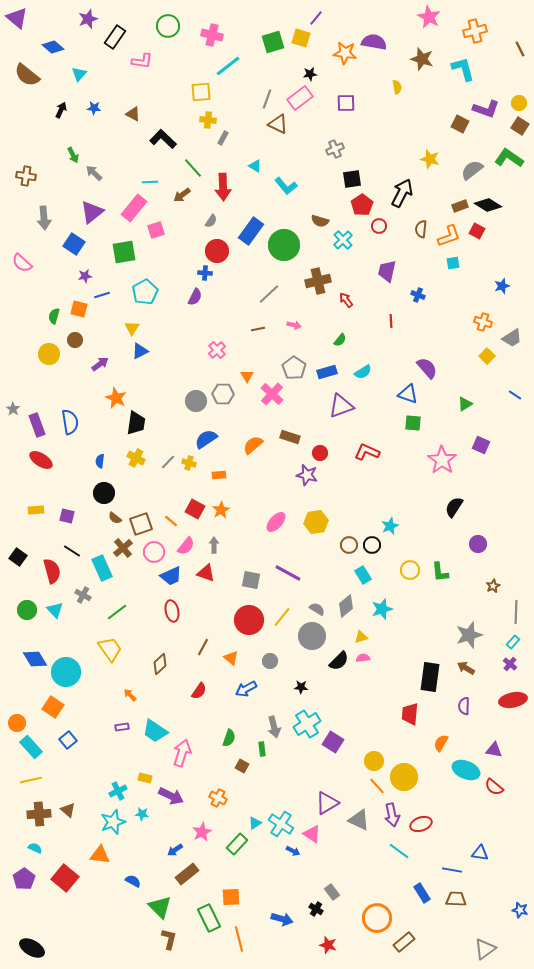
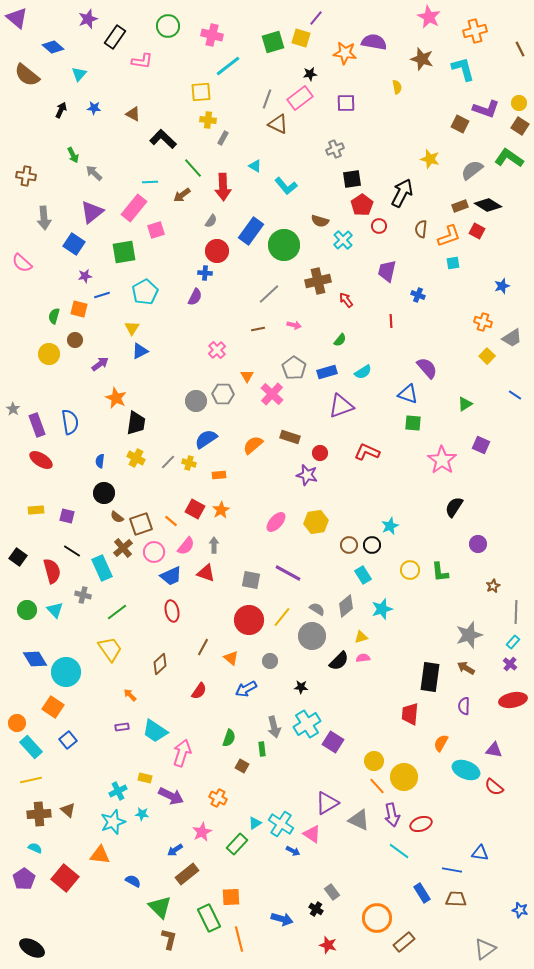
brown semicircle at (115, 518): moved 2 px right, 1 px up
gray cross at (83, 595): rotated 14 degrees counterclockwise
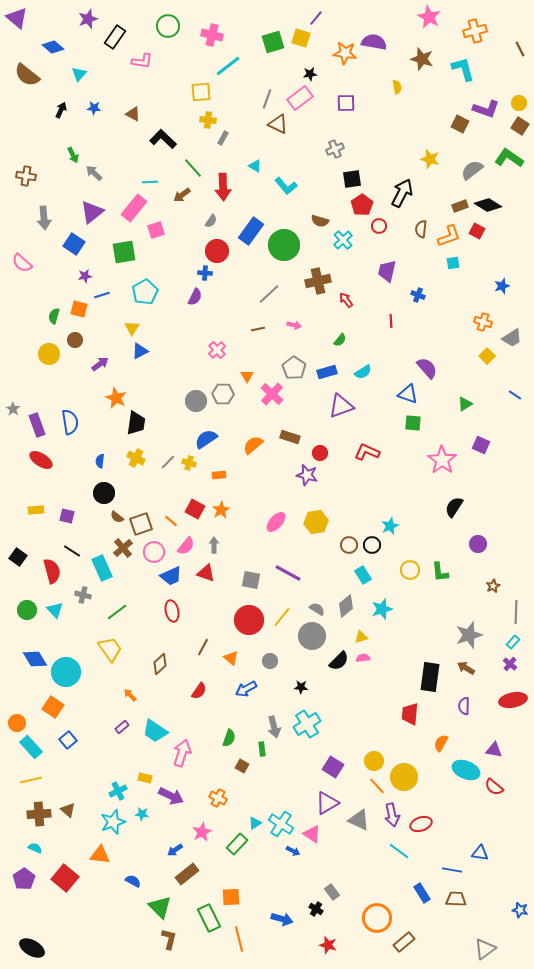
purple rectangle at (122, 727): rotated 32 degrees counterclockwise
purple square at (333, 742): moved 25 px down
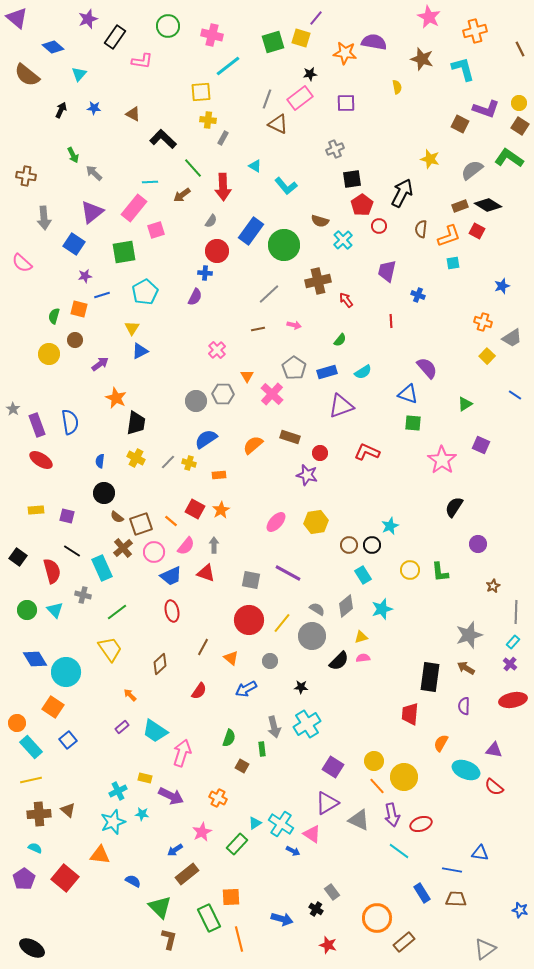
yellow line at (282, 617): moved 6 px down
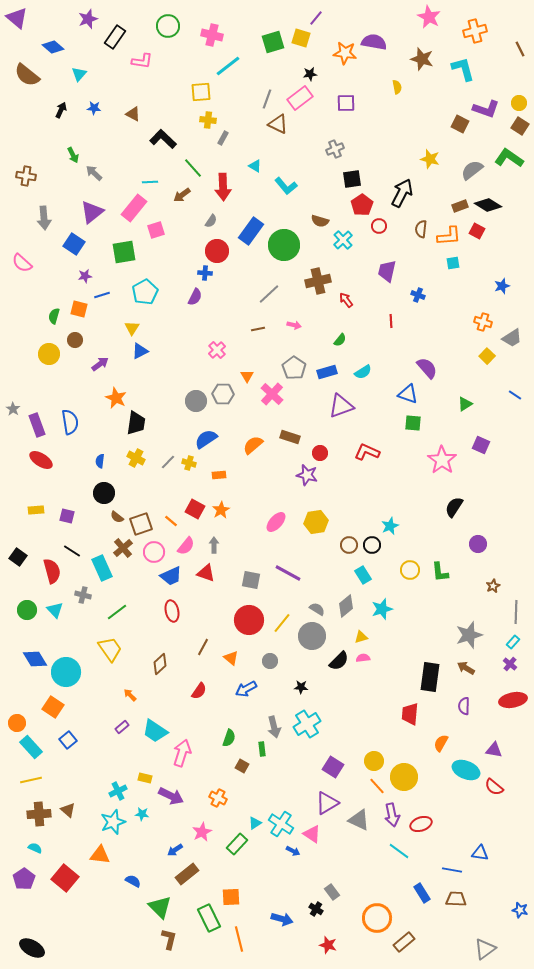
orange L-shape at (449, 236): rotated 15 degrees clockwise
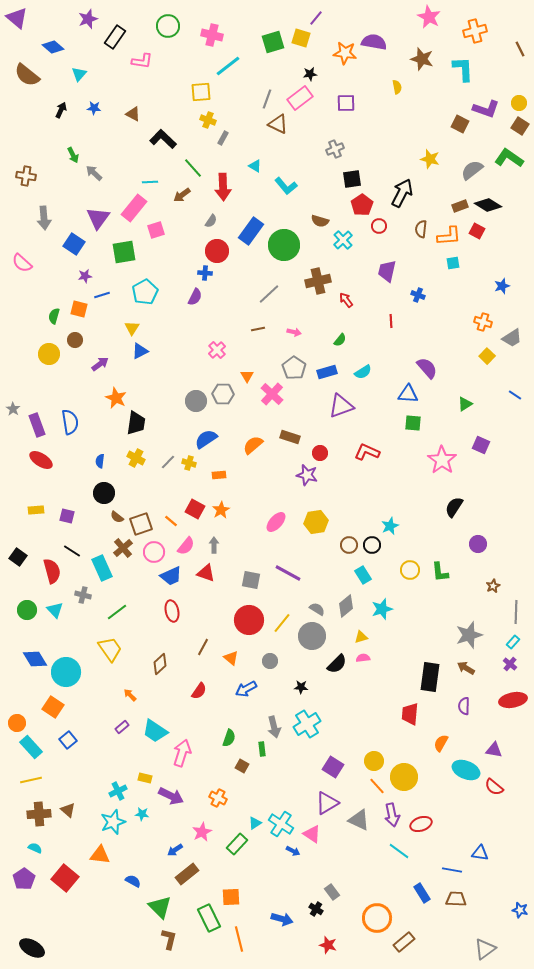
cyan L-shape at (463, 69): rotated 12 degrees clockwise
yellow cross at (208, 120): rotated 14 degrees clockwise
purple triangle at (92, 212): moved 6 px right, 6 px down; rotated 15 degrees counterclockwise
pink arrow at (294, 325): moved 7 px down
blue triangle at (408, 394): rotated 15 degrees counterclockwise
black semicircle at (339, 661): moved 2 px left, 3 px down
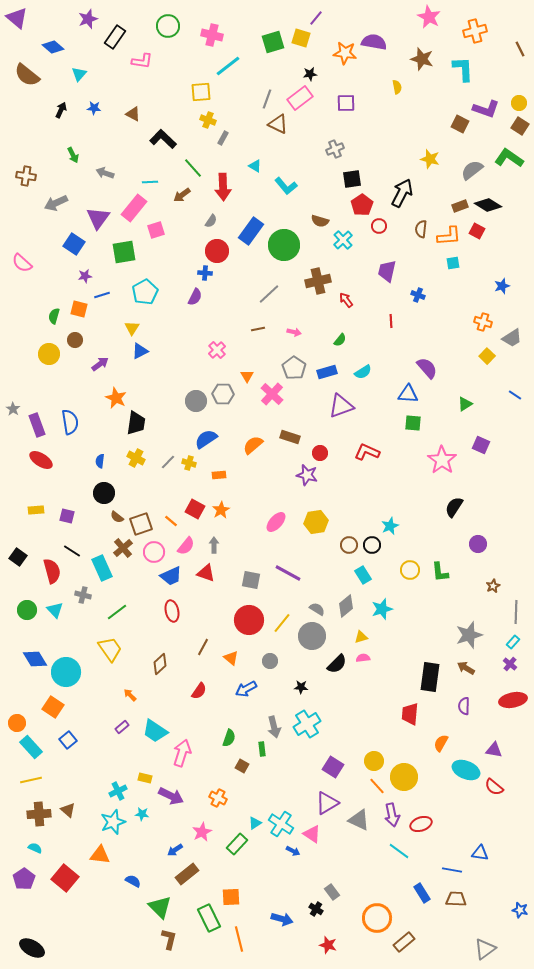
gray arrow at (94, 173): moved 11 px right; rotated 24 degrees counterclockwise
gray arrow at (44, 218): moved 12 px right, 15 px up; rotated 70 degrees clockwise
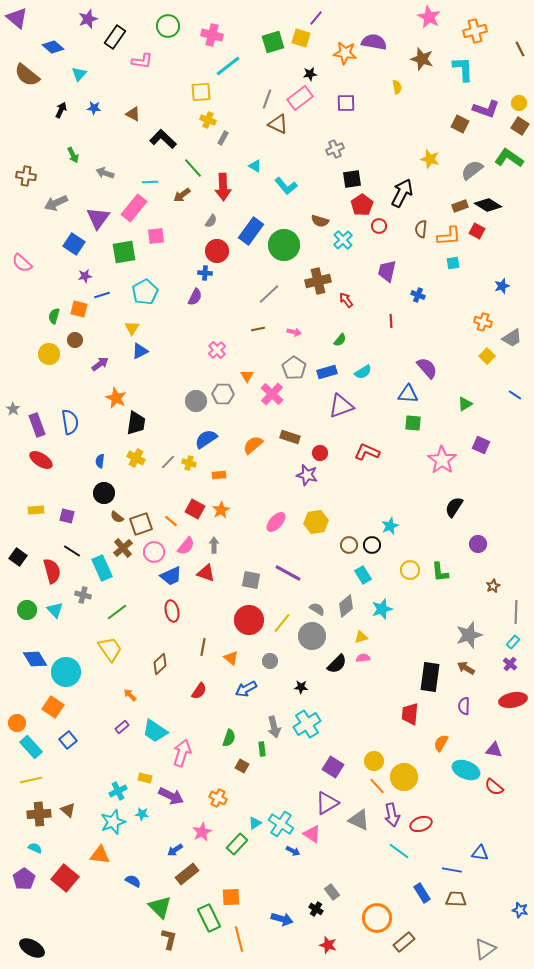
pink square at (156, 230): moved 6 px down; rotated 12 degrees clockwise
brown line at (203, 647): rotated 18 degrees counterclockwise
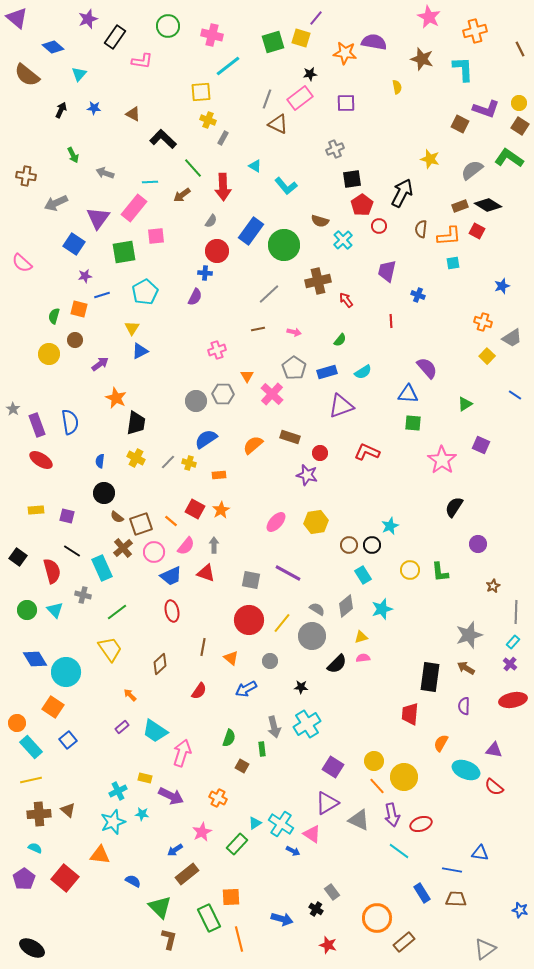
pink cross at (217, 350): rotated 24 degrees clockwise
